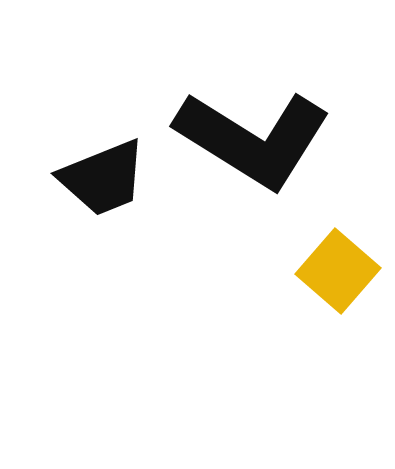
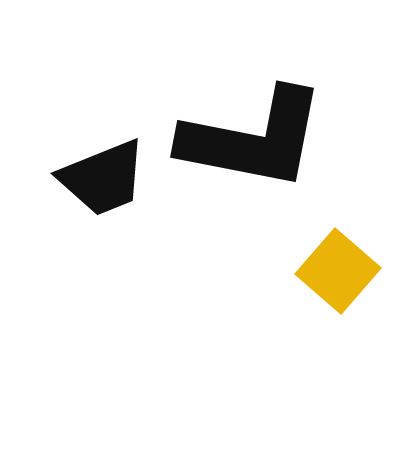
black L-shape: rotated 21 degrees counterclockwise
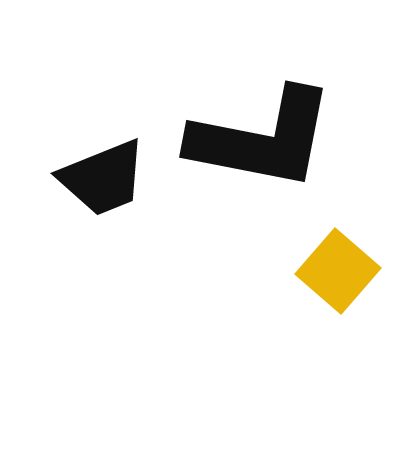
black L-shape: moved 9 px right
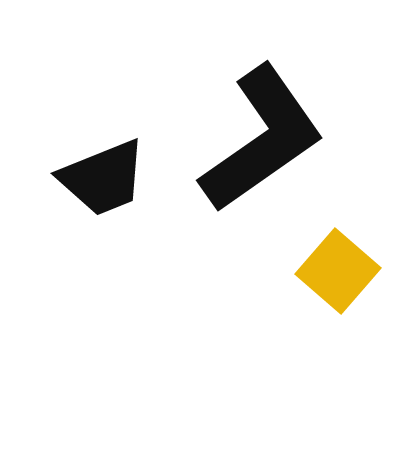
black L-shape: rotated 46 degrees counterclockwise
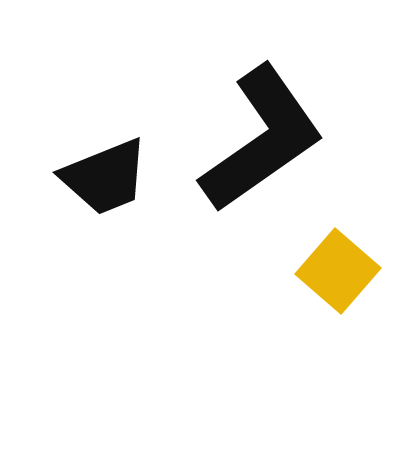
black trapezoid: moved 2 px right, 1 px up
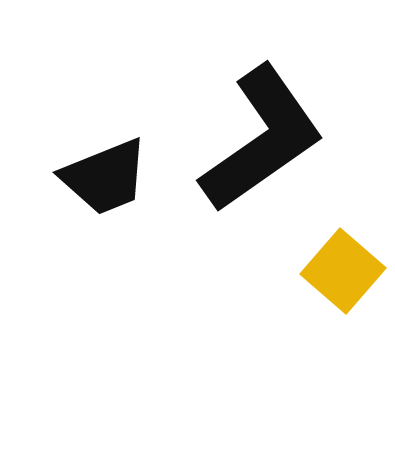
yellow square: moved 5 px right
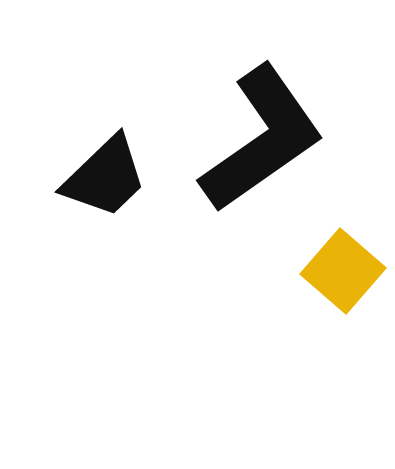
black trapezoid: rotated 22 degrees counterclockwise
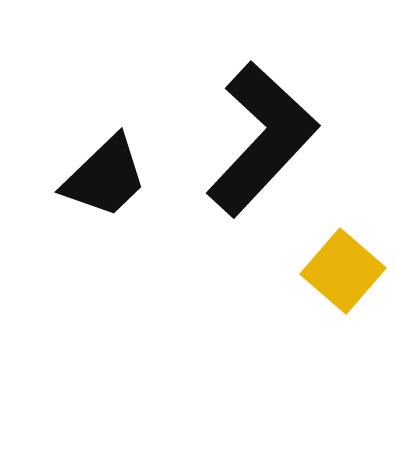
black L-shape: rotated 12 degrees counterclockwise
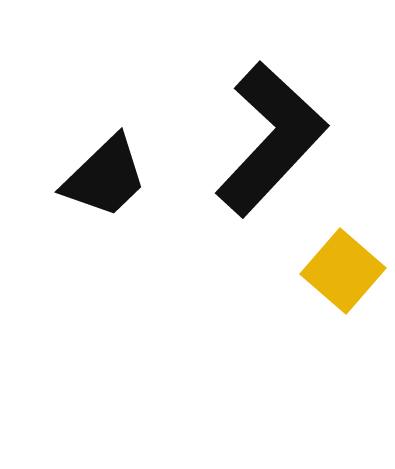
black L-shape: moved 9 px right
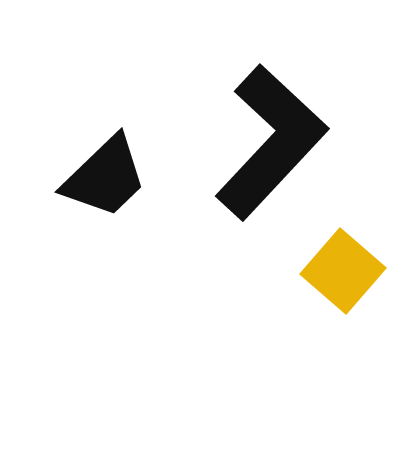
black L-shape: moved 3 px down
